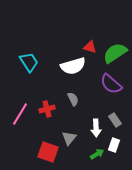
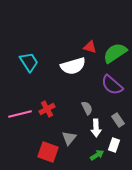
purple semicircle: moved 1 px right, 1 px down
gray semicircle: moved 14 px right, 9 px down
red cross: rotated 14 degrees counterclockwise
pink line: rotated 45 degrees clockwise
gray rectangle: moved 3 px right
green arrow: moved 1 px down
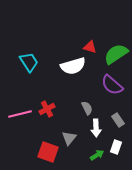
green semicircle: moved 1 px right, 1 px down
white rectangle: moved 2 px right, 2 px down
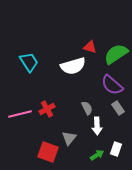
gray rectangle: moved 12 px up
white arrow: moved 1 px right, 2 px up
white rectangle: moved 2 px down
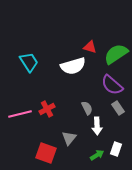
red square: moved 2 px left, 1 px down
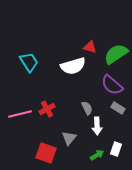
gray rectangle: rotated 24 degrees counterclockwise
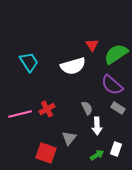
red triangle: moved 2 px right, 2 px up; rotated 40 degrees clockwise
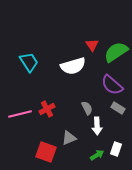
green semicircle: moved 2 px up
gray triangle: rotated 28 degrees clockwise
red square: moved 1 px up
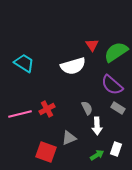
cyan trapezoid: moved 5 px left, 1 px down; rotated 25 degrees counterclockwise
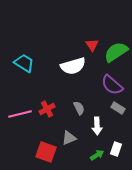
gray semicircle: moved 8 px left
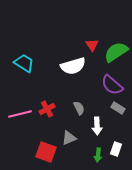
green arrow: moved 1 px right; rotated 128 degrees clockwise
